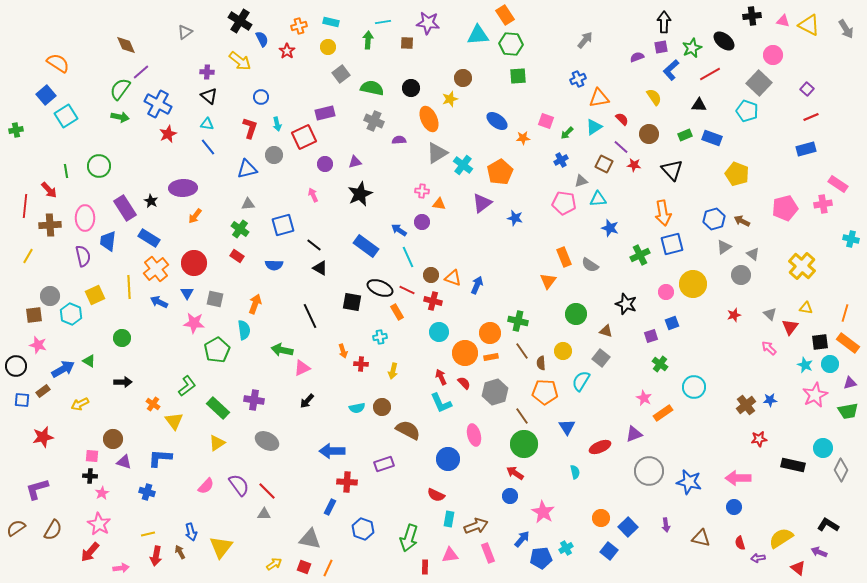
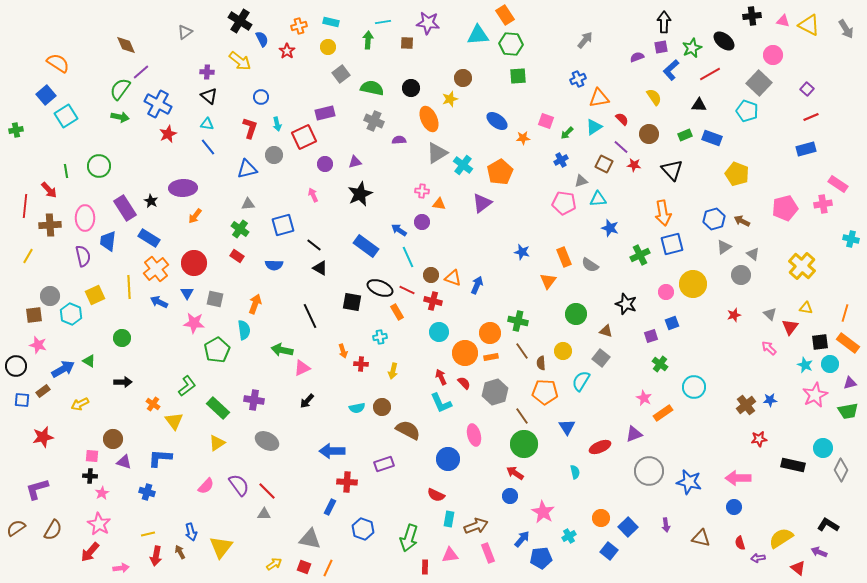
blue star at (515, 218): moved 7 px right, 34 px down
cyan cross at (566, 548): moved 3 px right, 12 px up
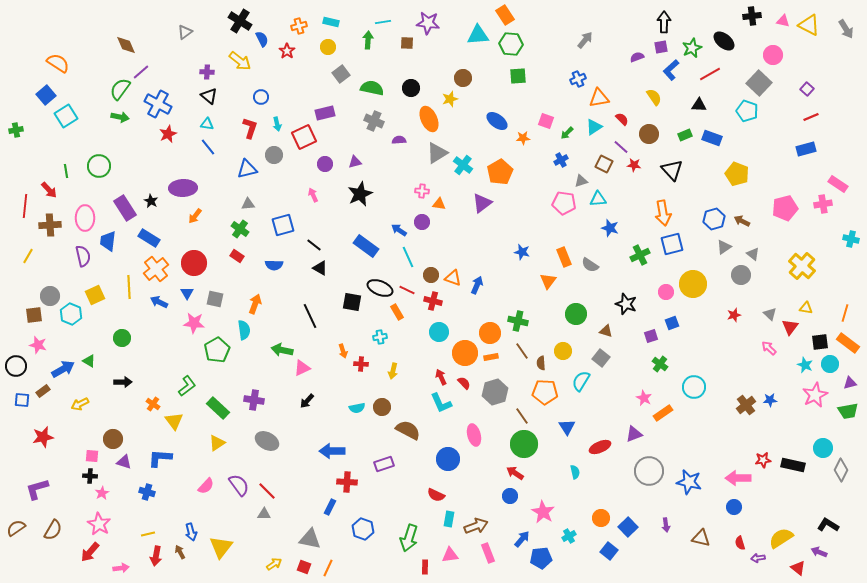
red star at (759, 439): moved 4 px right, 21 px down
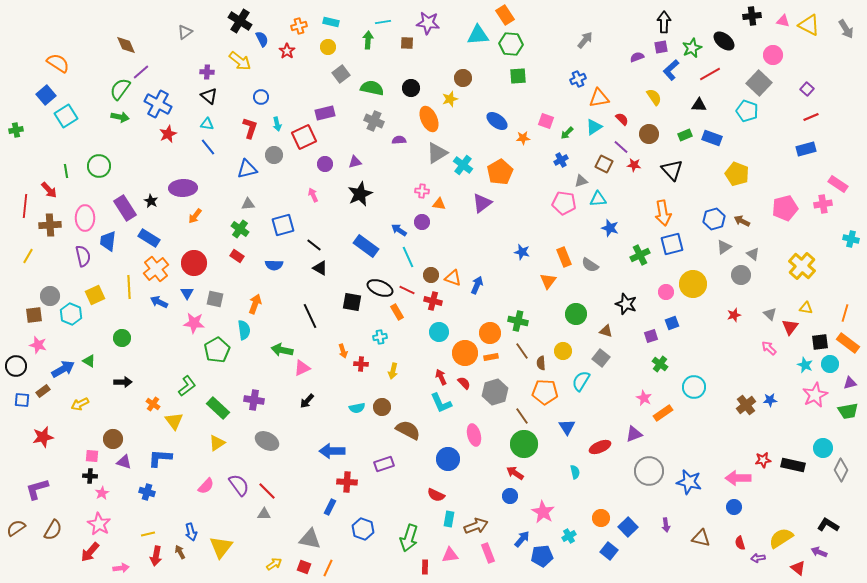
blue pentagon at (541, 558): moved 1 px right, 2 px up
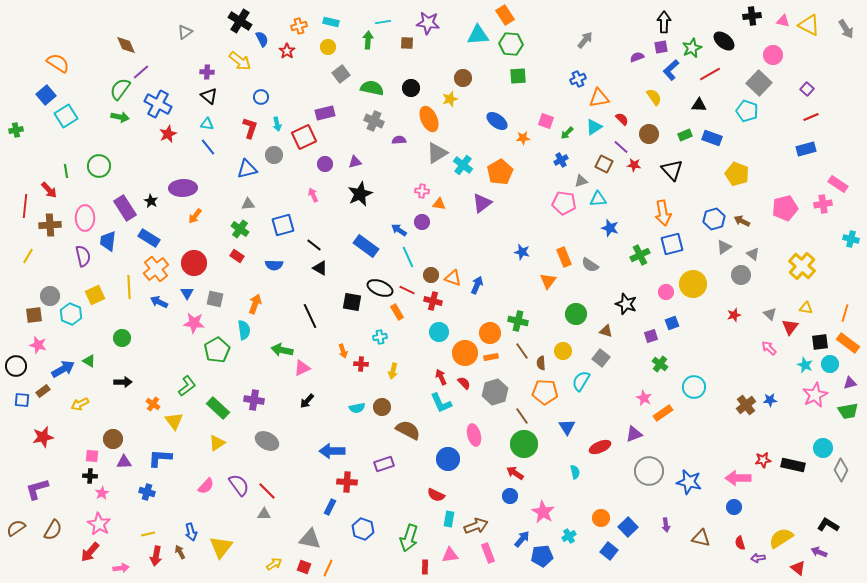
purple triangle at (124, 462): rotated 21 degrees counterclockwise
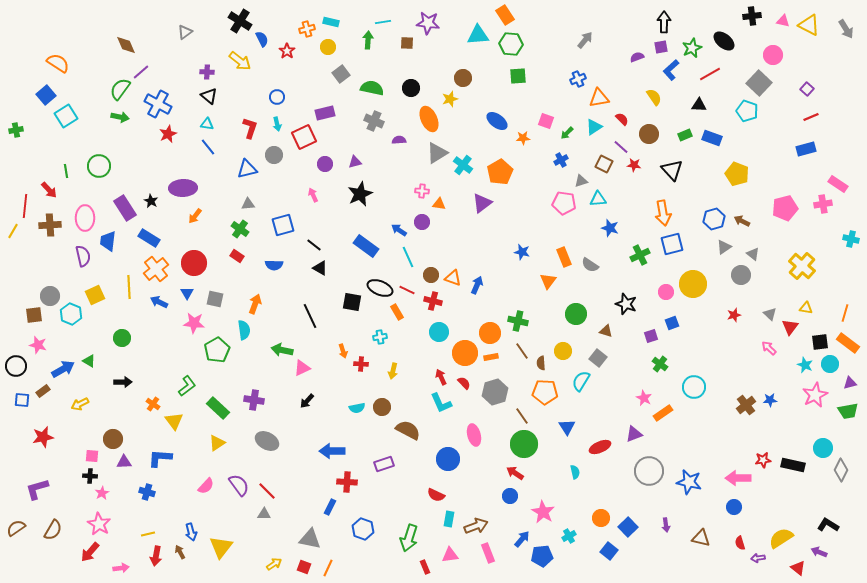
orange cross at (299, 26): moved 8 px right, 3 px down
blue circle at (261, 97): moved 16 px right
yellow line at (28, 256): moved 15 px left, 25 px up
gray square at (601, 358): moved 3 px left
red rectangle at (425, 567): rotated 24 degrees counterclockwise
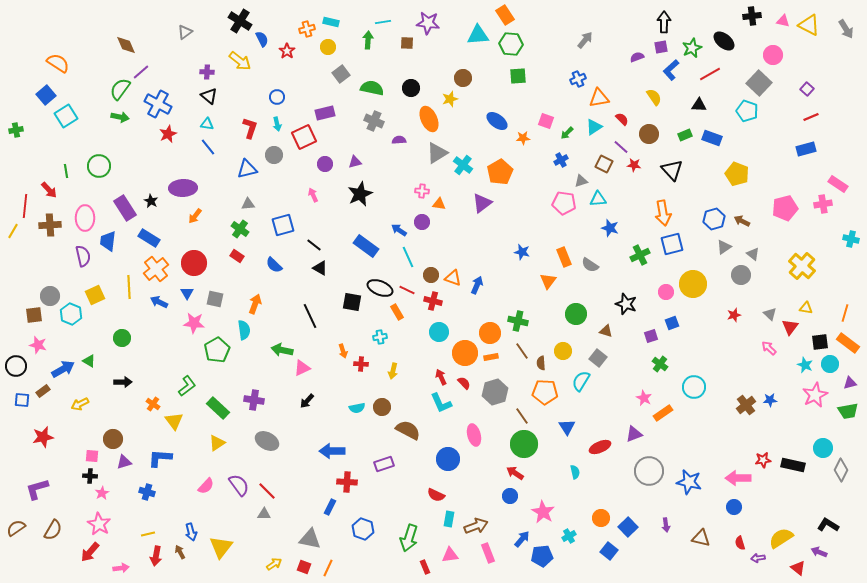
blue semicircle at (274, 265): rotated 42 degrees clockwise
purple triangle at (124, 462): rotated 14 degrees counterclockwise
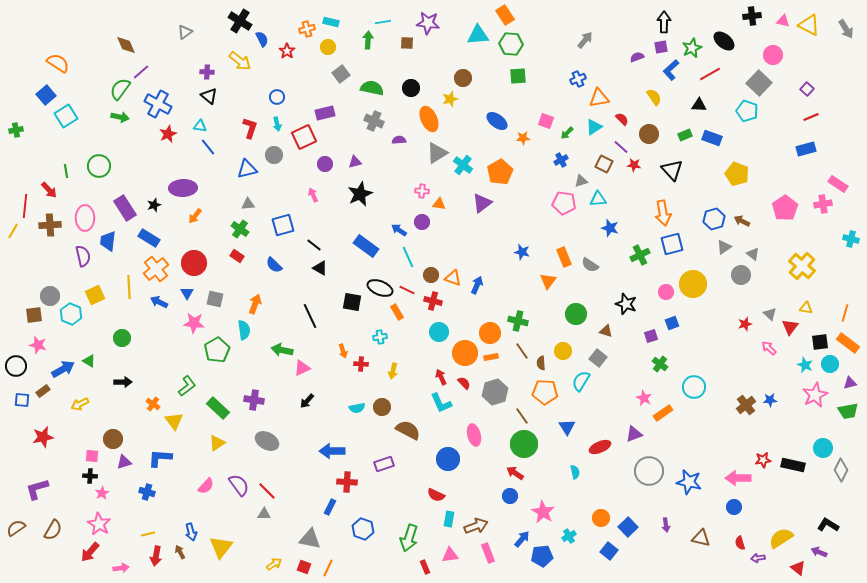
cyan triangle at (207, 124): moved 7 px left, 2 px down
black star at (151, 201): moved 3 px right, 4 px down; rotated 24 degrees clockwise
pink pentagon at (785, 208): rotated 20 degrees counterclockwise
red star at (734, 315): moved 11 px right, 9 px down
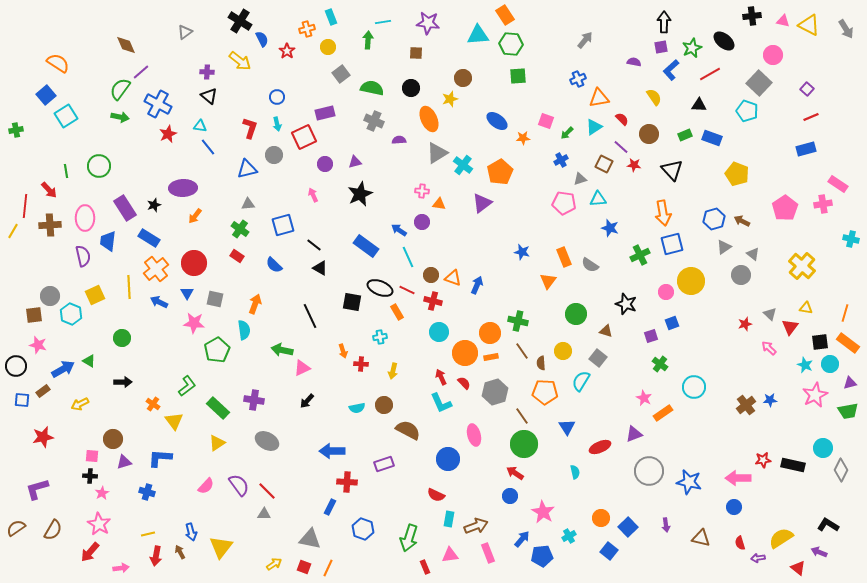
cyan rectangle at (331, 22): moved 5 px up; rotated 56 degrees clockwise
brown square at (407, 43): moved 9 px right, 10 px down
purple semicircle at (637, 57): moved 3 px left, 5 px down; rotated 32 degrees clockwise
gray triangle at (581, 181): moved 1 px left, 2 px up
yellow circle at (693, 284): moved 2 px left, 3 px up
brown circle at (382, 407): moved 2 px right, 2 px up
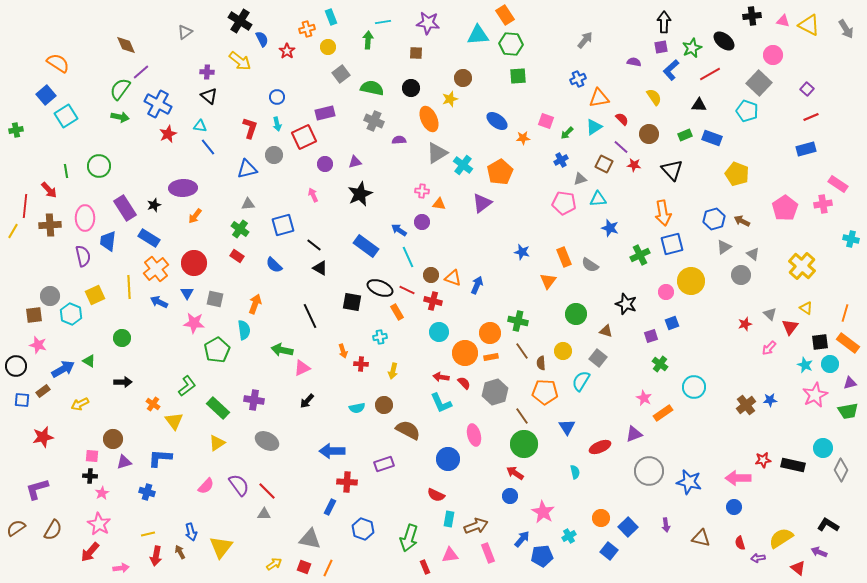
yellow triangle at (806, 308): rotated 24 degrees clockwise
pink arrow at (769, 348): rotated 91 degrees counterclockwise
red arrow at (441, 377): rotated 56 degrees counterclockwise
